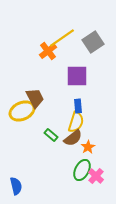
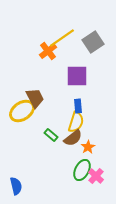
yellow ellipse: rotated 10 degrees counterclockwise
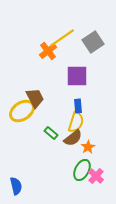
green rectangle: moved 2 px up
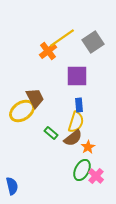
blue rectangle: moved 1 px right, 1 px up
blue semicircle: moved 4 px left
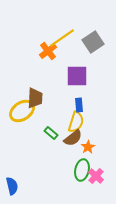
brown trapezoid: rotated 30 degrees clockwise
green ellipse: rotated 15 degrees counterclockwise
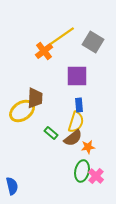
yellow line: moved 2 px up
gray square: rotated 25 degrees counterclockwise
orange cross: moved 4 px left
orange star: rotated 24 degrees clockwise
green ellipse: moved 1 px down
